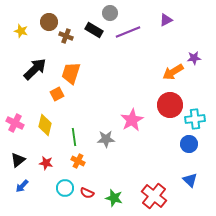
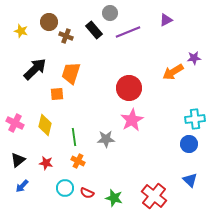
black rectangle: rotated 18 degrees clockwise
orange square: rotated 24 degrees clockwise
red circle: moved 41 px left, 17 px up
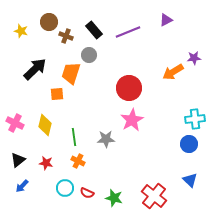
gray circle: moved 21 px left, 42 px down
